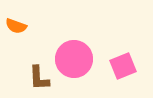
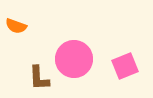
pink square: moved 2 px right
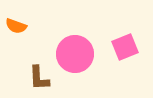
pink circle: moved 1 px right, 5 px up
pink square: moved 19 px up
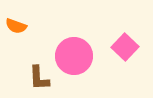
pink square: rotated 24 degrees counterclockwise
pink circle: moved 1 px left, 2 px down
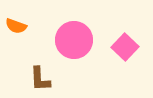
pink circle: moved 16 px up
brown L-shape: moved 1 px right, 1 px down
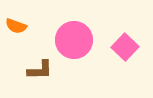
brown L-shape: moved 9 px up; rotated 88 degrees counterclockwise
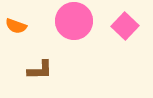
pink circle: moved 19 px up
pink square: moved 21 px up
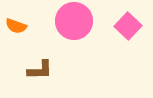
pink square: moved 3 px right
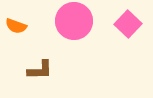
pink square: moved 2 px up
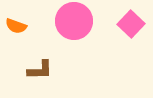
pink square: moved 3 px right
